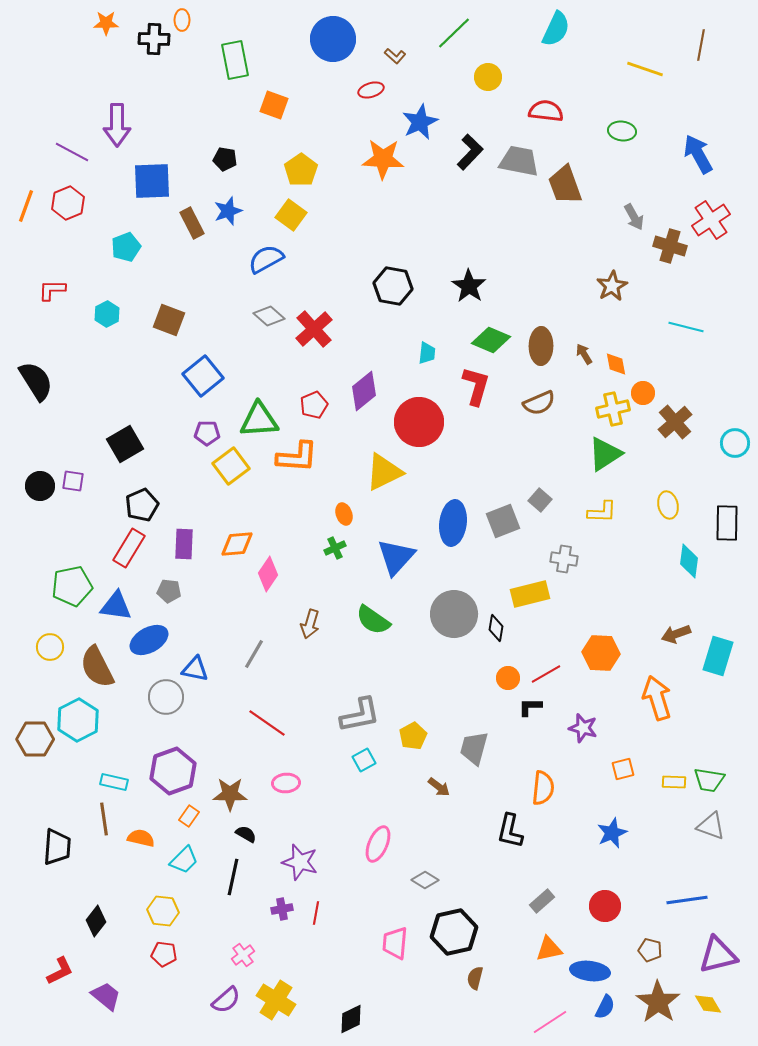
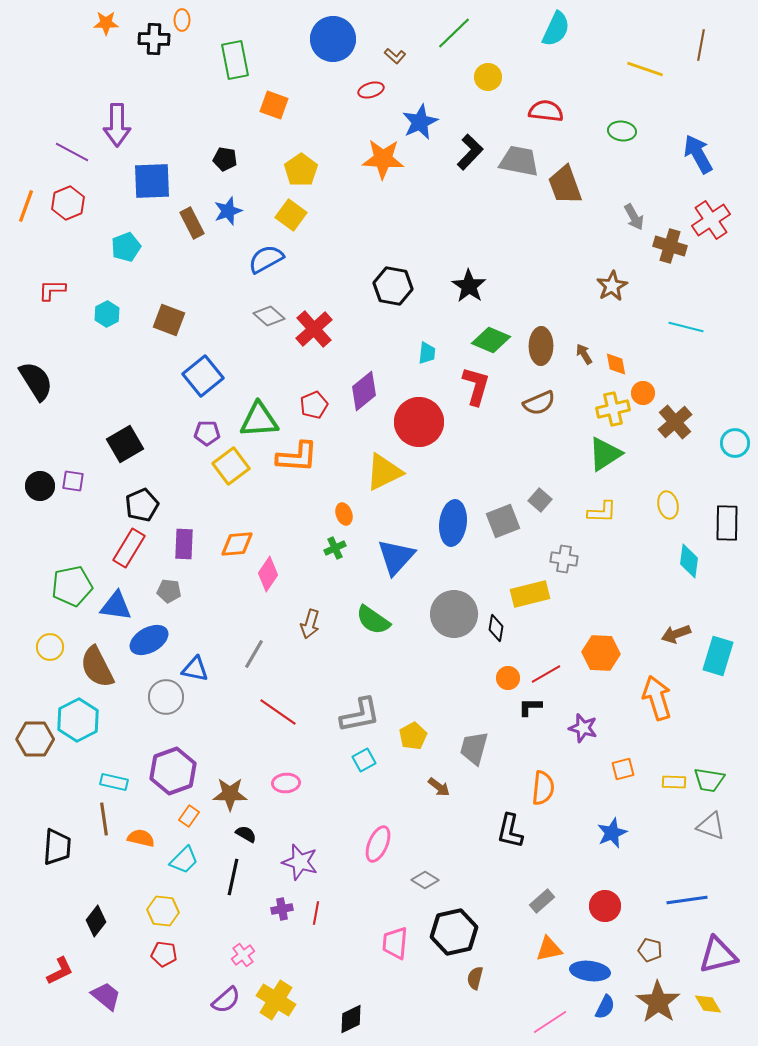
red line at (267, 723): moved 11 px right, 11 px up
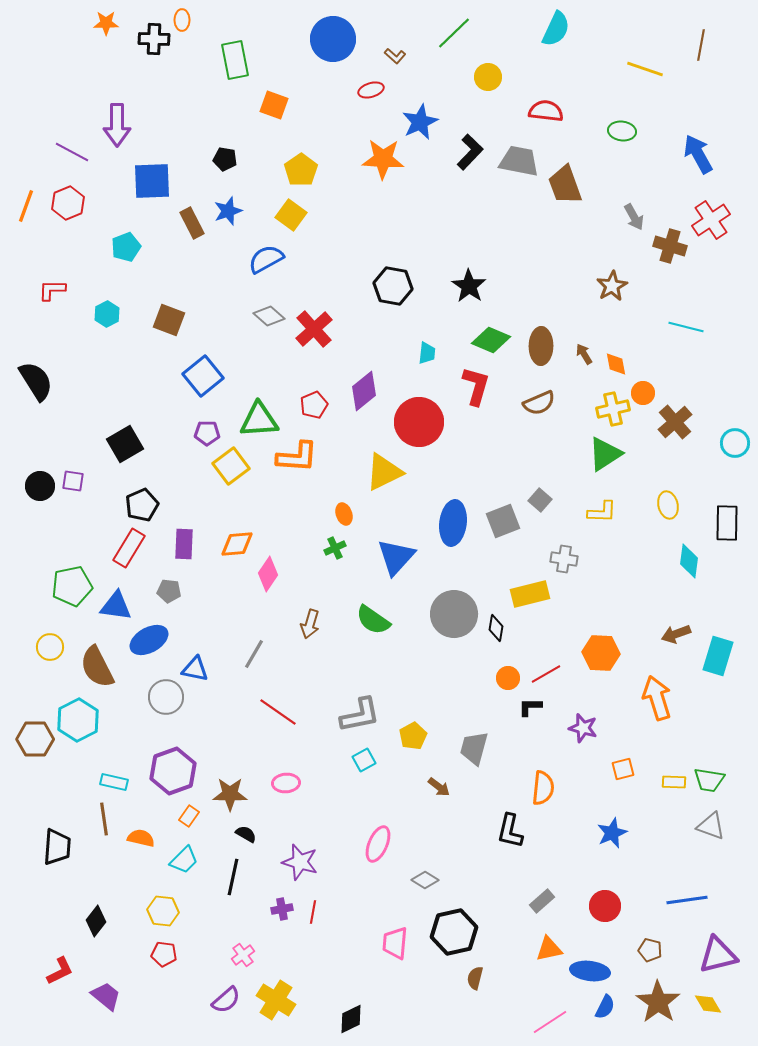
red line at (316, 913): moved 3 px left, 1 px up
